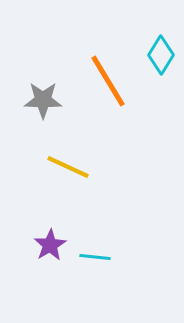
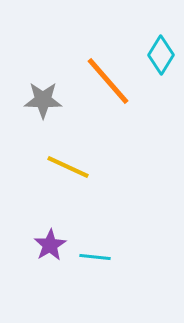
orange line: rotated 10 degrees counterclockwise
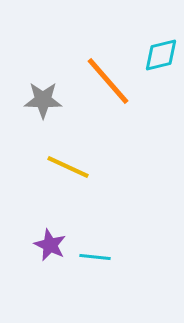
cyan diamond: rotated 45 degrees clockwise
purple star: rotated 16 degrees counterclockwise
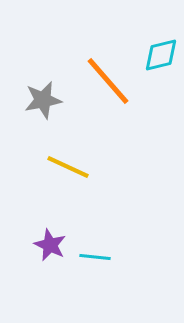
gray star: rotated 12 degrees counterclockwise
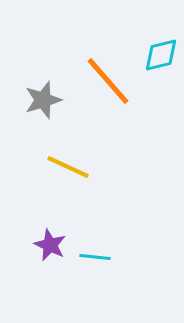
gray star: rotated 6 degrees counterclockwise
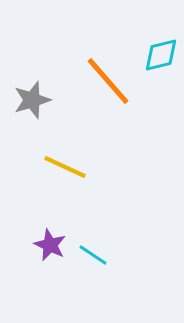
gray star: moved 11 px left
yellow line: moved 3 px left
cyan line: moved 2 px left, 2 px up; rotated 28 degrees clockwise
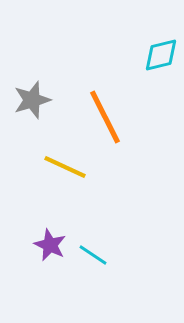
orange line: moved 3 px left, 36 px down; rotated 14 degrees clockwise
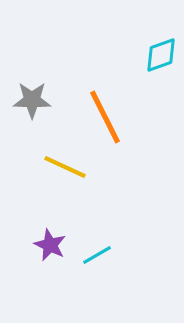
cyan diamond: rotated 6 degrees counterclockwise
gray star: rotated 18 degrees clockwise
cyan line: moved 4 px right; rotated 64 degrees counterclockwise
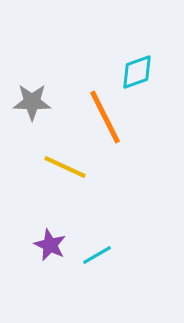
cyan diamond: moved 24 px left, 17 px down
gray star: moved 2 px down
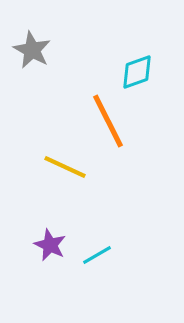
gray star: moved 52 px up; rotated 27 degrees clockwise
orange line: moved 3 px right, 4 px down
